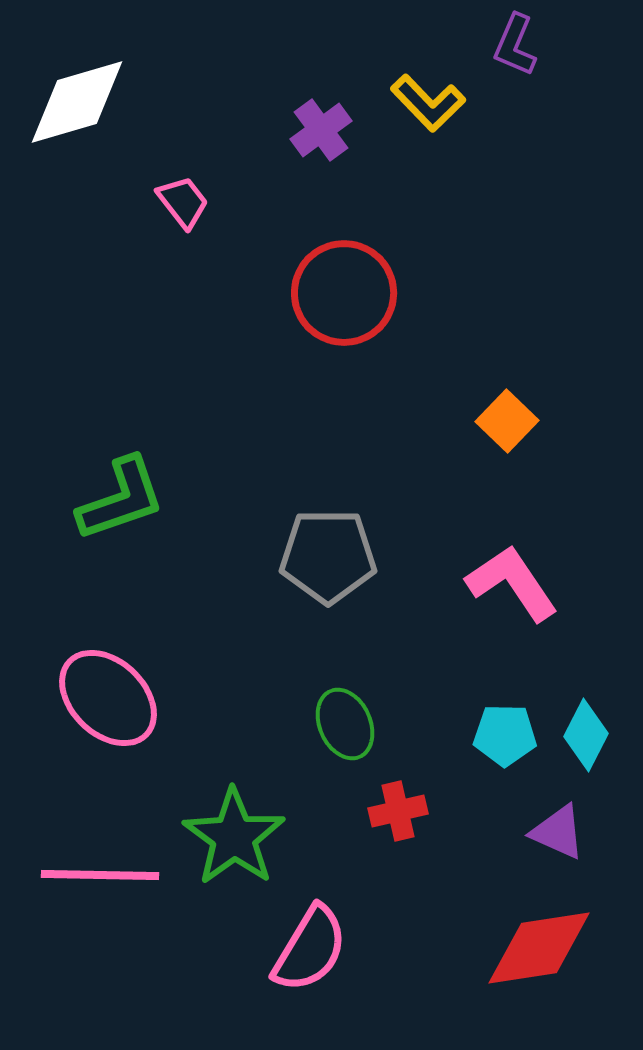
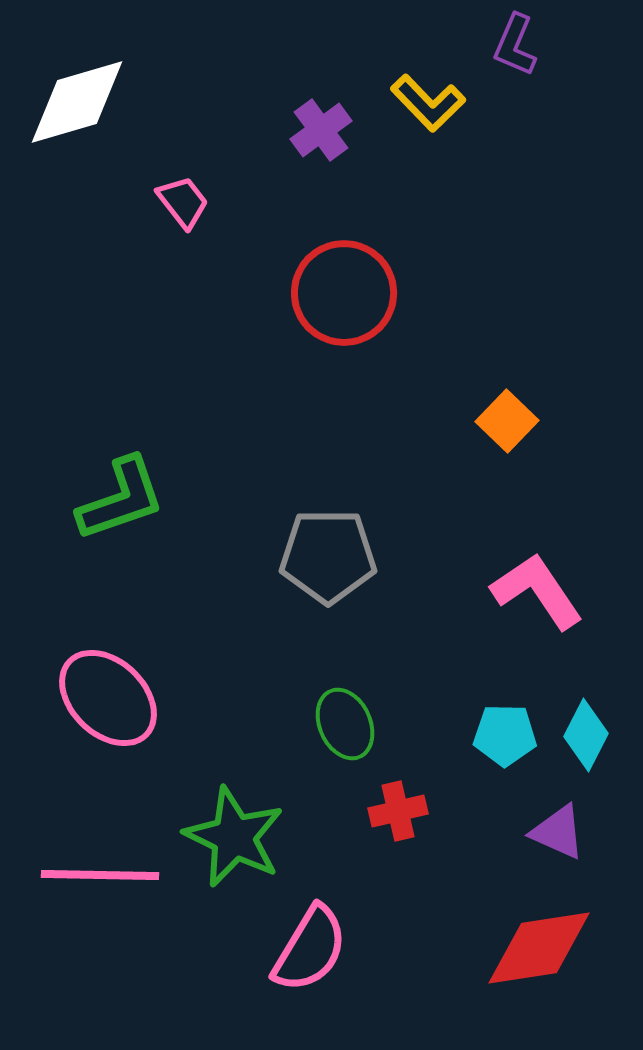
pink L-shape: moved 25 px right, 8 px down
green star: rotated 10 degrees counterclockwise
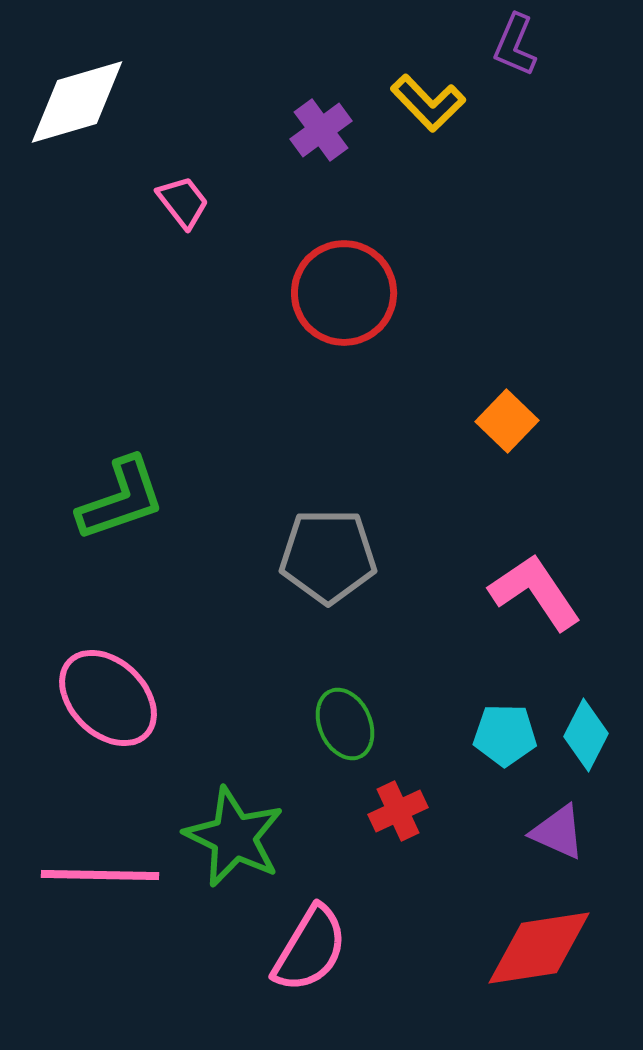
pink L-shape: moved 2 px left, 1 px down
red cross: rotated 12 degrees counterclockwise
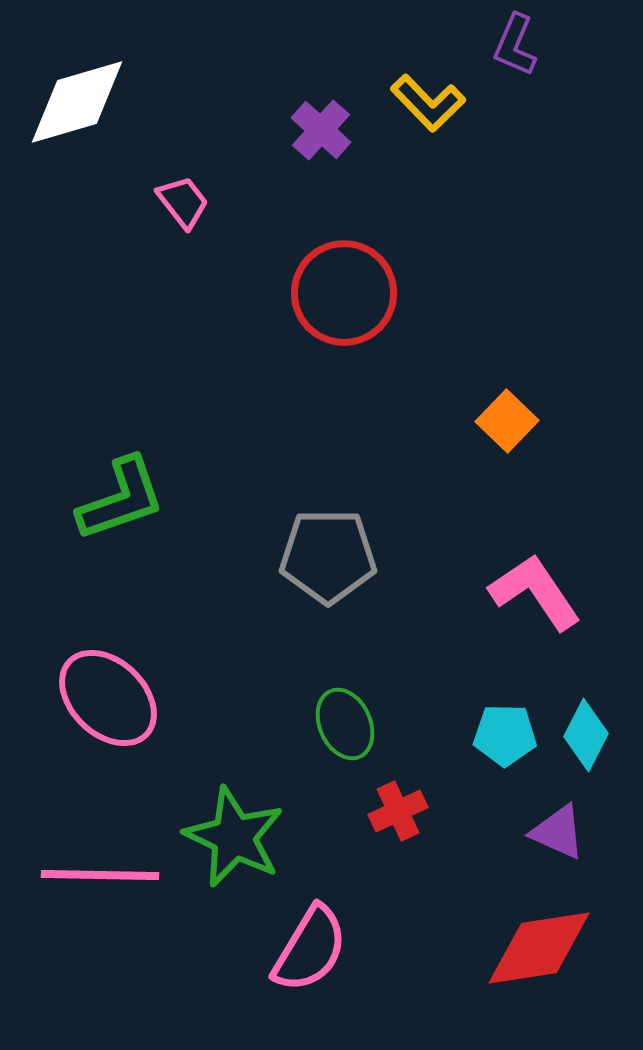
purple cross: rotated 12 degrees counterclockwise
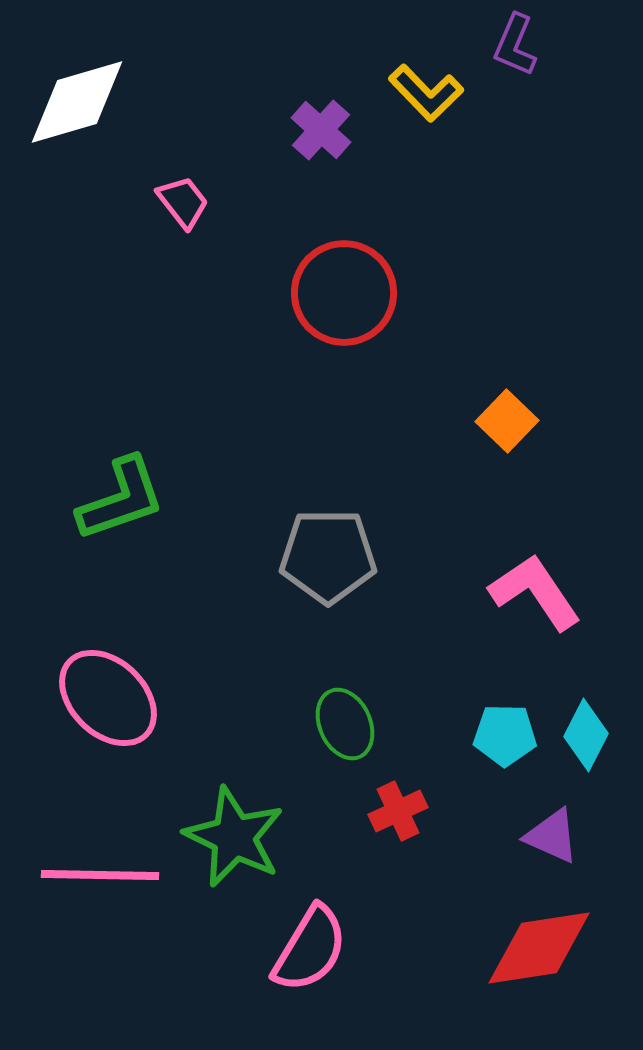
yellow L-shape: moved 2 px left, 10 px up
purple triangle: moved 6 px left, 4 px down
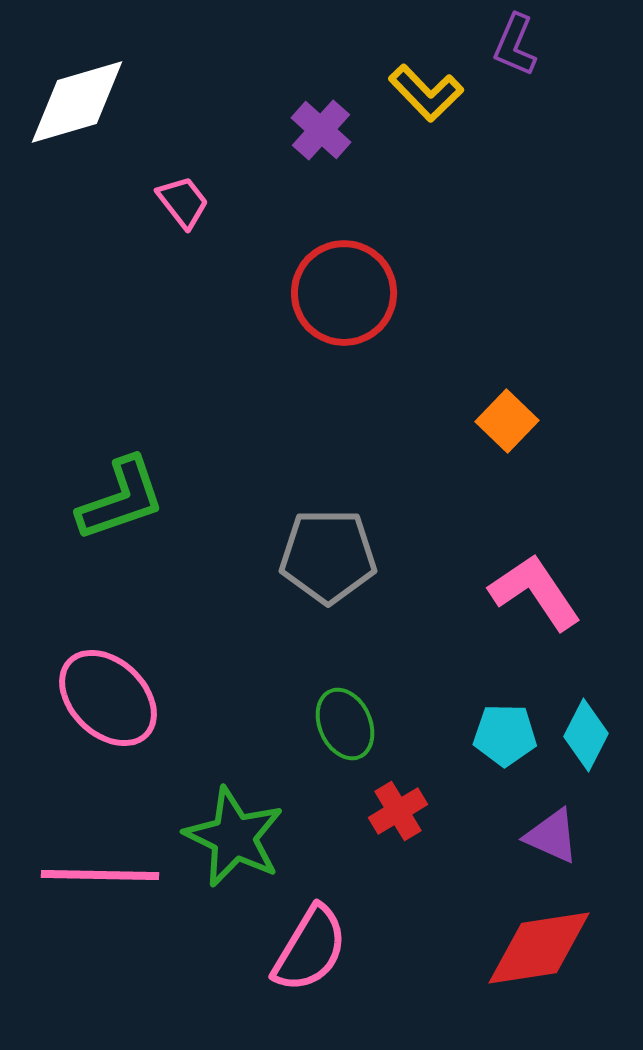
red cross: rotated 6 degrees counterclockwise
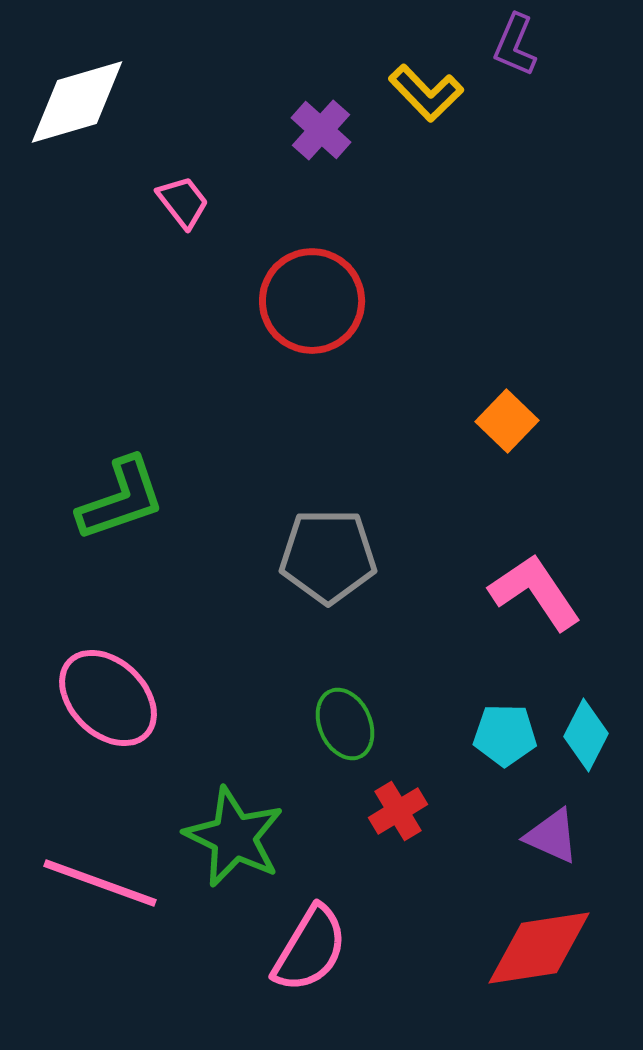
red circle: moved 32 px left, 8 px down
pink line: moved 8 px down; rotated 19 degrees clockwise
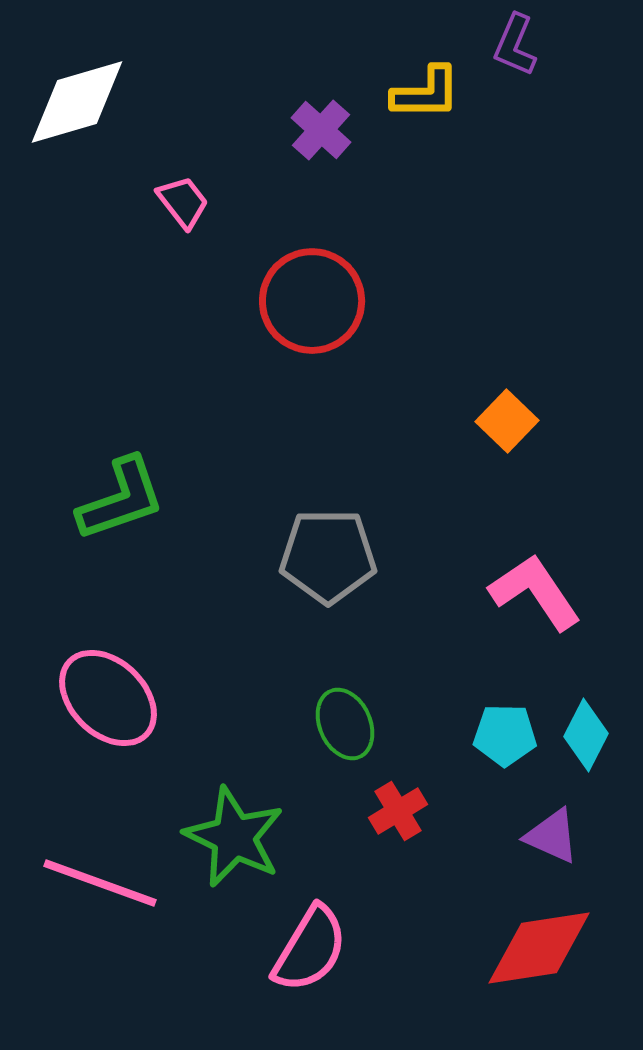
yellow L-shape: rotated 46 degrees counterclockwise
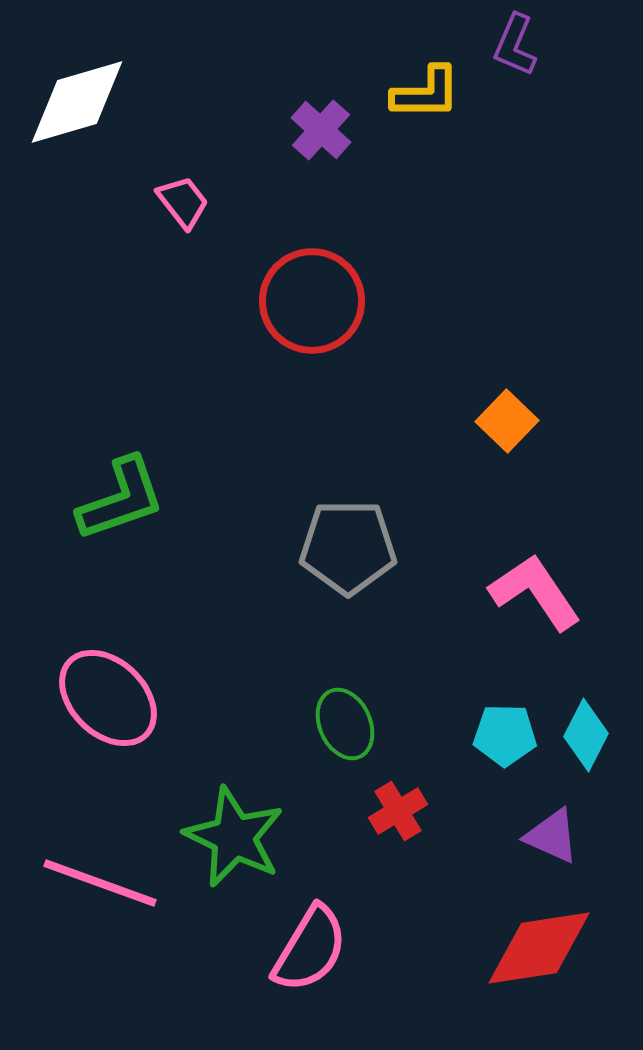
gray pentagon: moved 20 px right, 9 px up
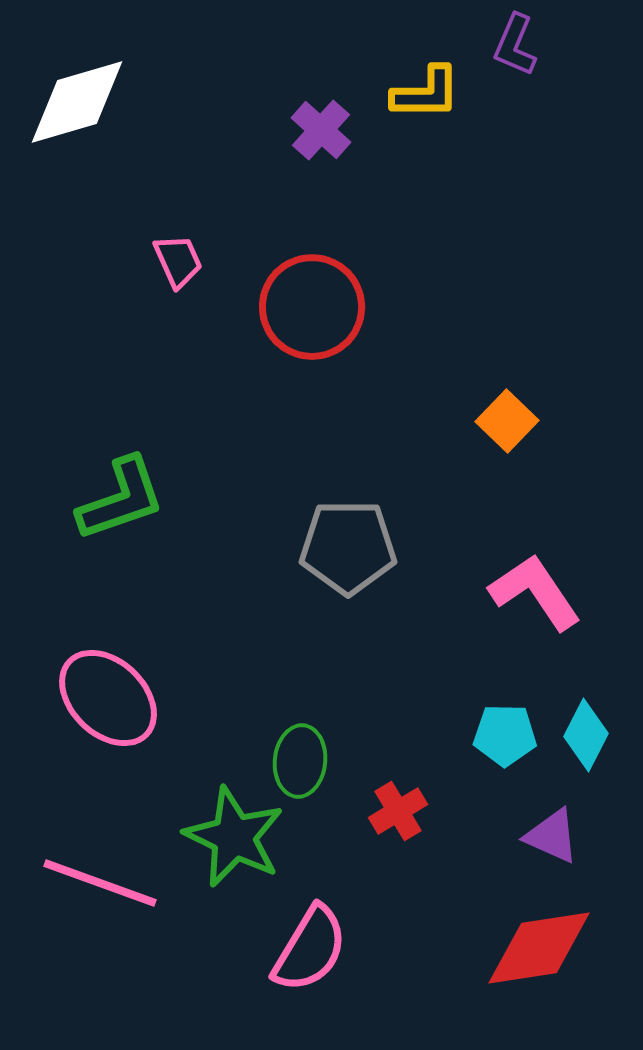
pink trapezoid: moved 5 px left, 59 px down; rotated 14 degrees clockwise
red circle: moved 6 px down
green ellipse: moved 45 px left, 37 px down; rotated 30 degrees clockwise
